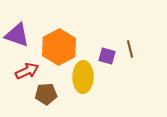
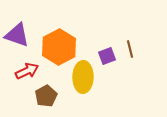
purple square: rotated 36 degrees counterclockwise
brown pentagon: moved 2 px down; rotated 25 degrees counterclockwise
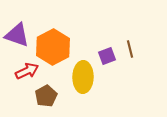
orange hexagon: moved 6 px left
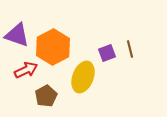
purple square: moved 3 px up
red arrow: moved 1 px left, 1 px up
yellow ellipse: rotated 20 degrees clockwise
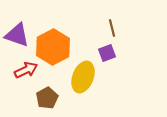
brown line: moved 18 px left, 21 px up
brown pentagon: moved 1 px right, 2 px down
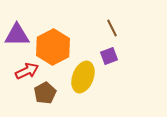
brown line: rotated 12 degrees counterclockwise
purple triangle: rotated 20 degrees counterclockwise
purple square: moved 2 px right, 3 px down
red arrow: moved 1 px right, 1 px down
brown pentagon: moved 2 px left, 5 px up
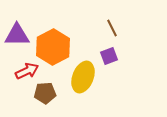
brown pentagon: rotated 25 degrees clockwise
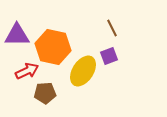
orange hexagon: rotated 20 degrees counterclockwise
yellow ellipse: moved 6 px up; rotated 12 degrees clockwise
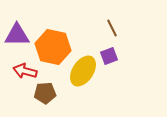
red arrow: moved 2 px left; rotated 140 degrees counterclockwise
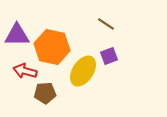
brown line: moved 6 px left, 4 px up; rotated 30 degrees counterclockwise
orange hexagon: moved 1 px left
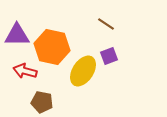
brown pentagon: moved 3 px left, 9 px down; rotated 15 degrees clockwise
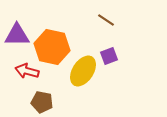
brown line: moved 4 px up
red arrow: moved 2 px right
